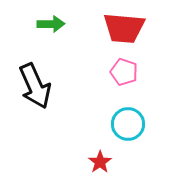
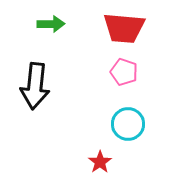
black arrow: rotated 30 degrees clockwise
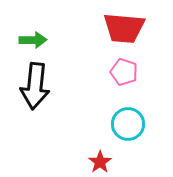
green arrow: moved 18 px left, 16 px down
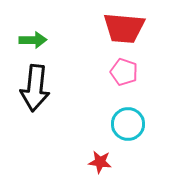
black arrow: moved 2 px down
red star: rotated 30 degrees counterclockwise
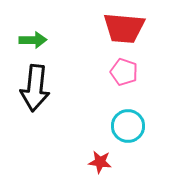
cyan circle: moved 2 px down
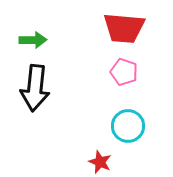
red star: rotated 15 degrees clockwise
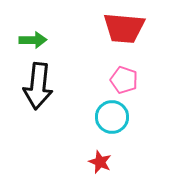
pink pentagon: moved 8 px down
black arrow: moved 3 px right, 2 px up
cyan circle: moved 16 px left, 9 px up
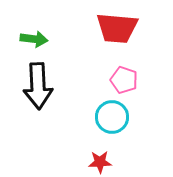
red trapezoid: moved 7 px left
green arrow: moved 1 px right, 1 px up; rotated 8 degrees clockwise
black arrow: rotated 9 degrees counterclockwise
red star: rotated 25 degrees counterclockwise
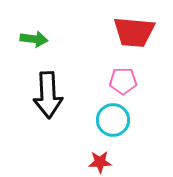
red trapezoid: moved 17 px right, 4 px down
pink pentagon: moved 1 px left, 1 px down; rotated 20 degrees counterclockwise
black arrow: moved 10 px right, 9 px down
cyan circle: moved 1 px right, 3 px down
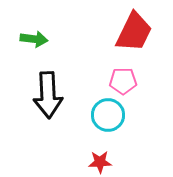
red trapezoid: rotated 69 degrees counterclockwise
cyan circle: moved 5 px left, 5 px up
